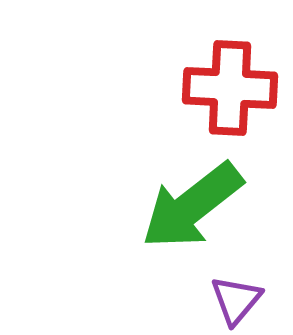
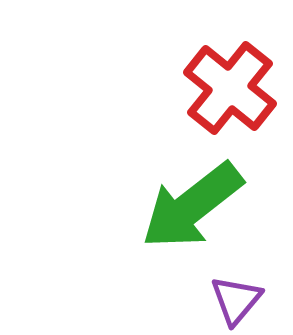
red cross: rotated 36 degrees clockwise
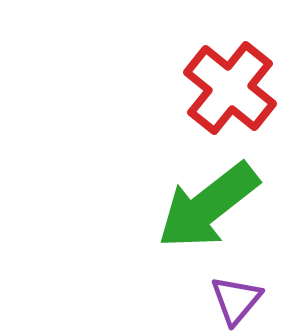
green arrow: moved 16 px right
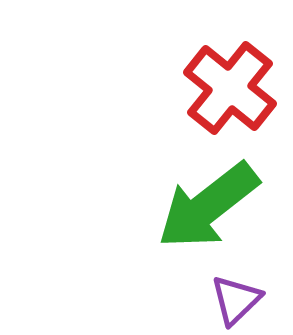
purple triangle: rotated 6 degrees clockwise
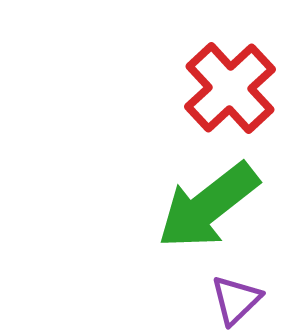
red cross: rotated 8 degrees clockwise
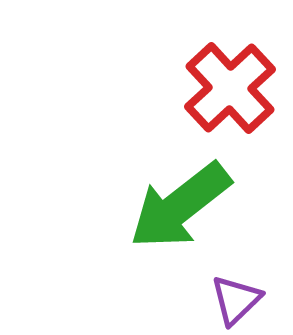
green arrow: moved 28 px left
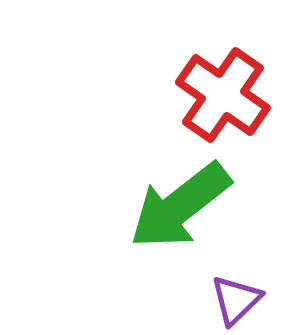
red cross: moved 7 px left, 7 px down; rotated 12 degrees counterclockwise
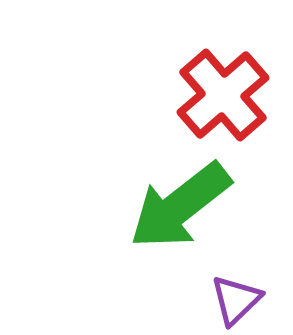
red cross: rotated 14 degrees clockwise
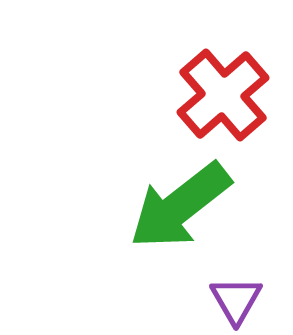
purple triangle: rotated 16 degrees counterclockwise
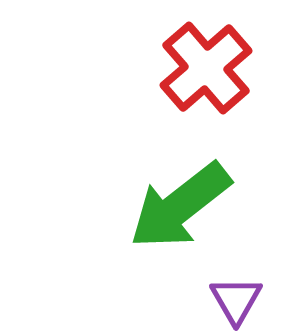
red cross: moved 17 px left, 27 px up
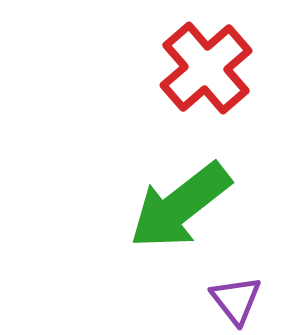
purple triangle: rotated 8 degrees counterclockwise
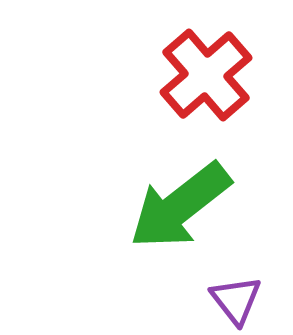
red cross: moved 7 px down
